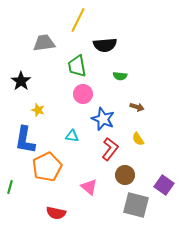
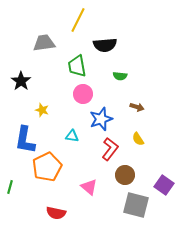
yellow star: moved 4 px right
blue star: moved 2 px left; rotated 30 degrees clockwise
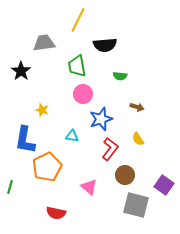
black star: moved 10 px up
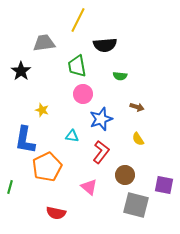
red L-shape: moved 9 px left, 3 px down
purple square: rotated 24 degrees counterclockwise
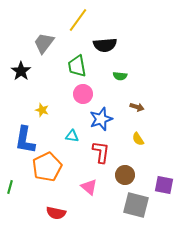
yellow line: rotated 10 degrees clockwise
gray trapezoid: rotated 45 degrees counterclockwise
red L-shape: rotated 30 degrees counterclockwise
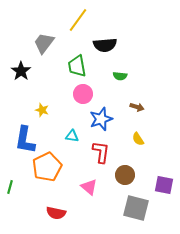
gray square: moved 3 px down
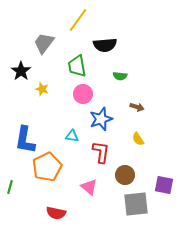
yellow star: moved 21 px up
gray square: moved 4 px up; rotated 20 degrees counterclockwise
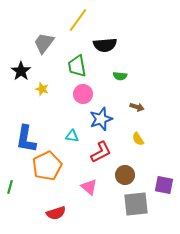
blue L-shape: moved 1 px right, 1 px up
red L-shape: rotated 55 degrees clockwise
orange pentagon: moved 1 px up
red semicircle: rotated 30 degrees counterclockwise
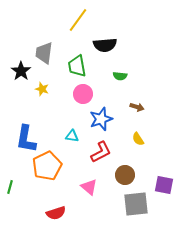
gray trapezoid: moved 10 px down; rotated 30 degrees counterclockwise
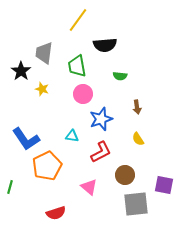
brown arrow: rotated 64 degrees clockwise
blue L-shape: rotated 44 degrees counterclockwise
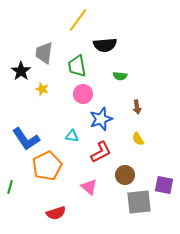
gray square: moved 3 px right, 2 px up
